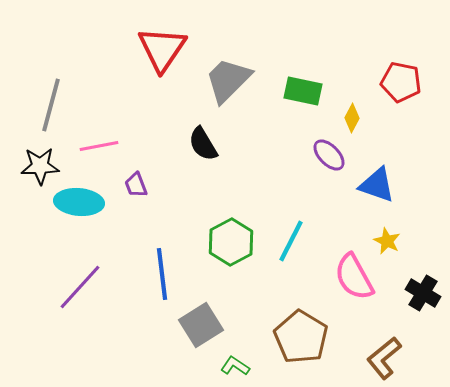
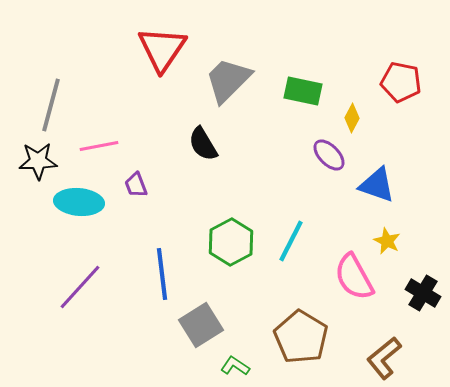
black star: moved 2 px left, 5 px up
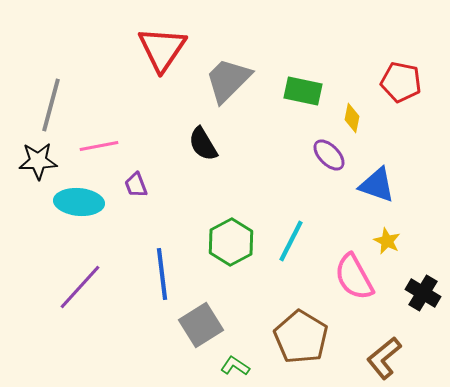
yellow diamond: rotated 16 degrees counterclockwise
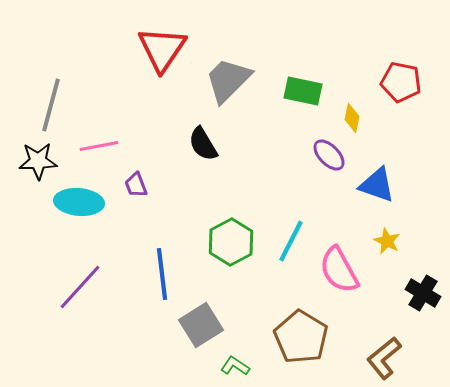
pink semicircle: moved 15 px left, 7 px up
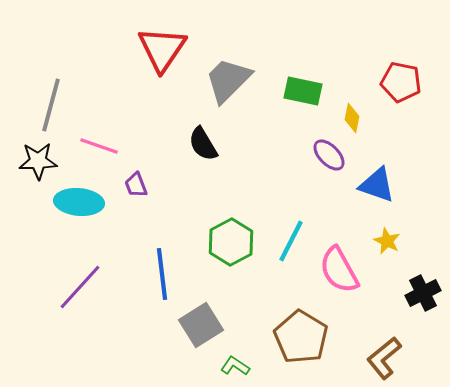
pink line: rotated 30 degrees clockwise
black cross: rotated 32 degrees clockwise
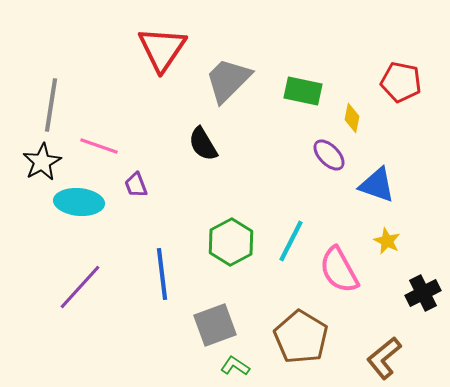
gray line: rotated 6 degrees counterclockwise
black star: moved 4 px right, 1 px down; rotated 27 degrees counterclockwise
gray square: moved 14 px right; rotated 12 degrees clockwise
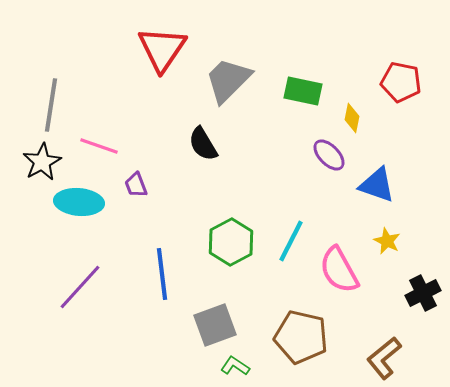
brown pentagon: rotated 18 degrees counterclockwise
